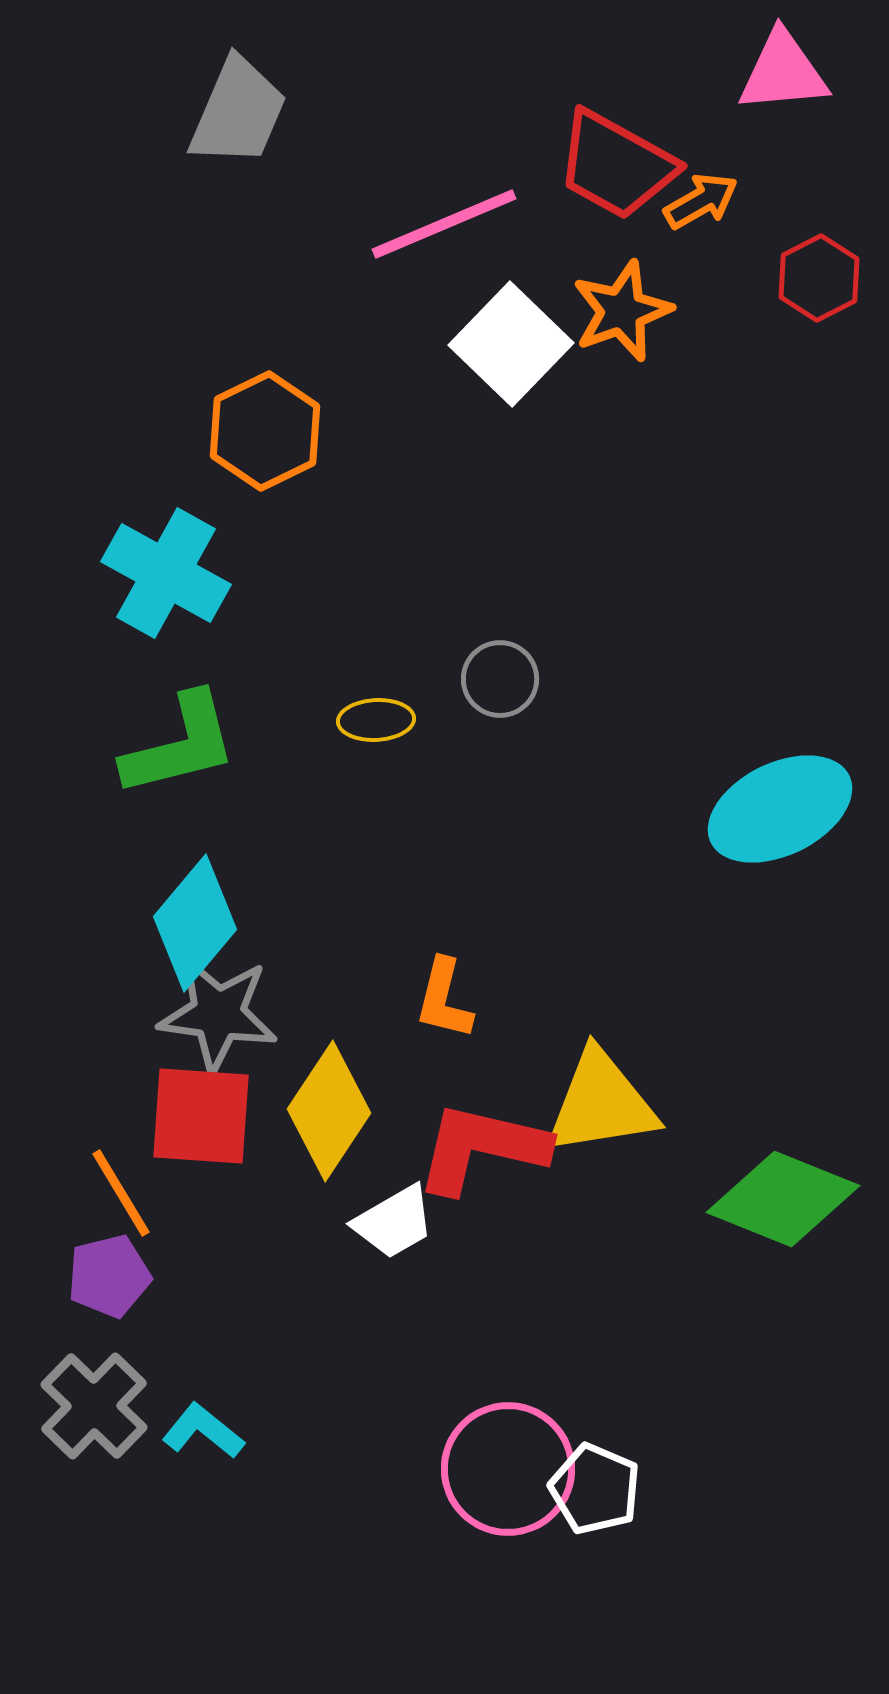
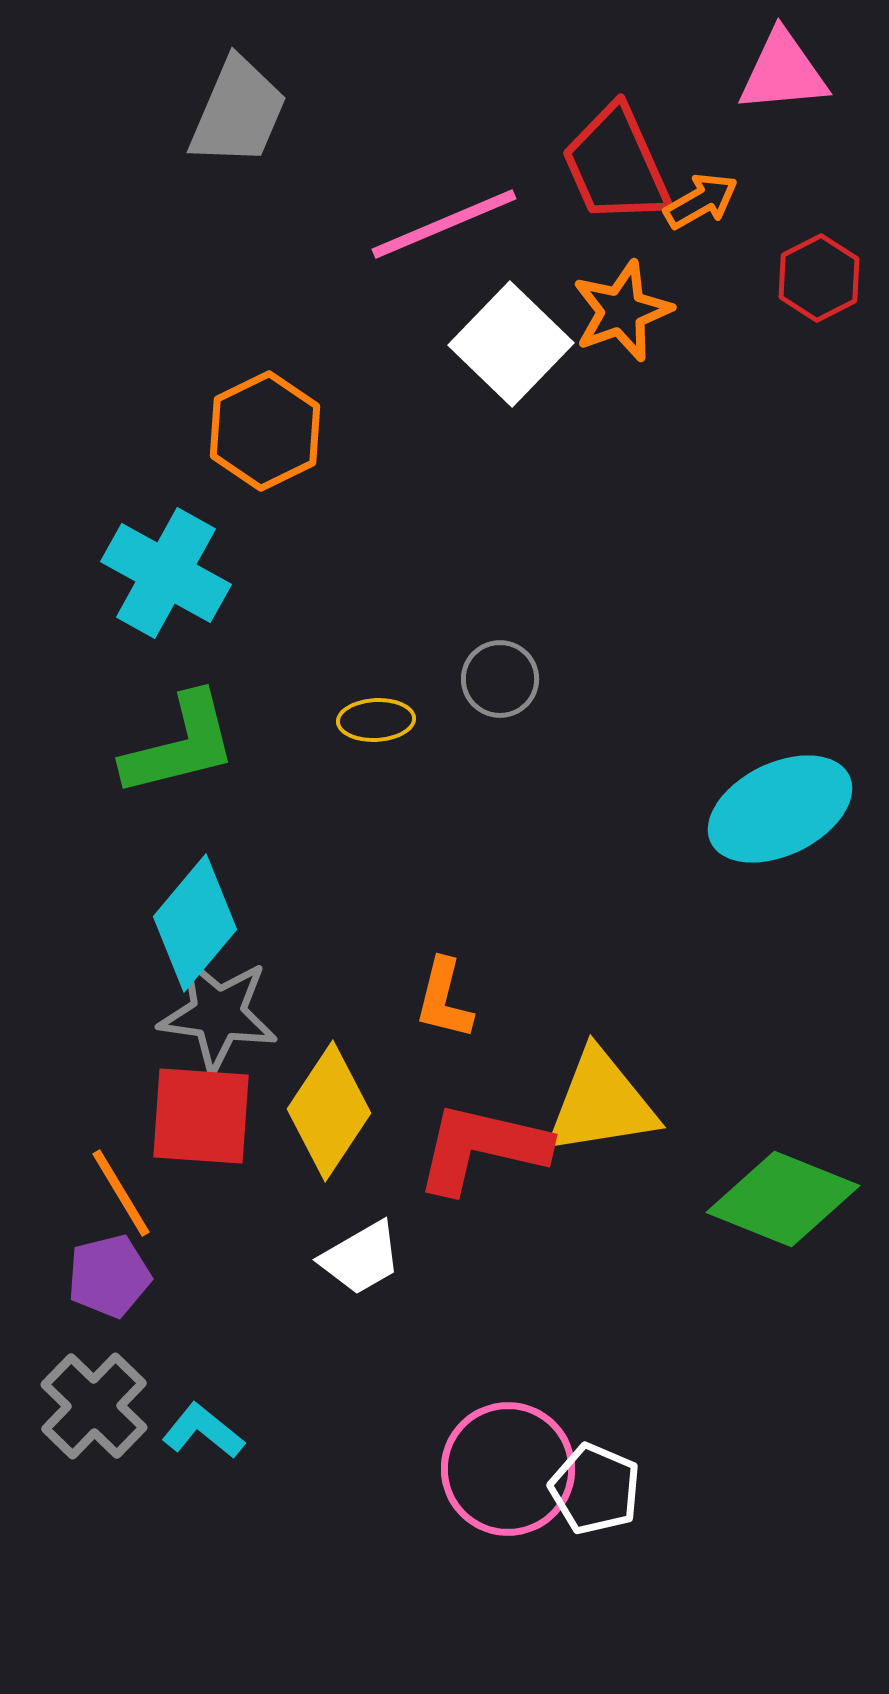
red trapezoid: rotated 37 degrees clockwise
white trapezoid: moved 33 px left, 36 px down
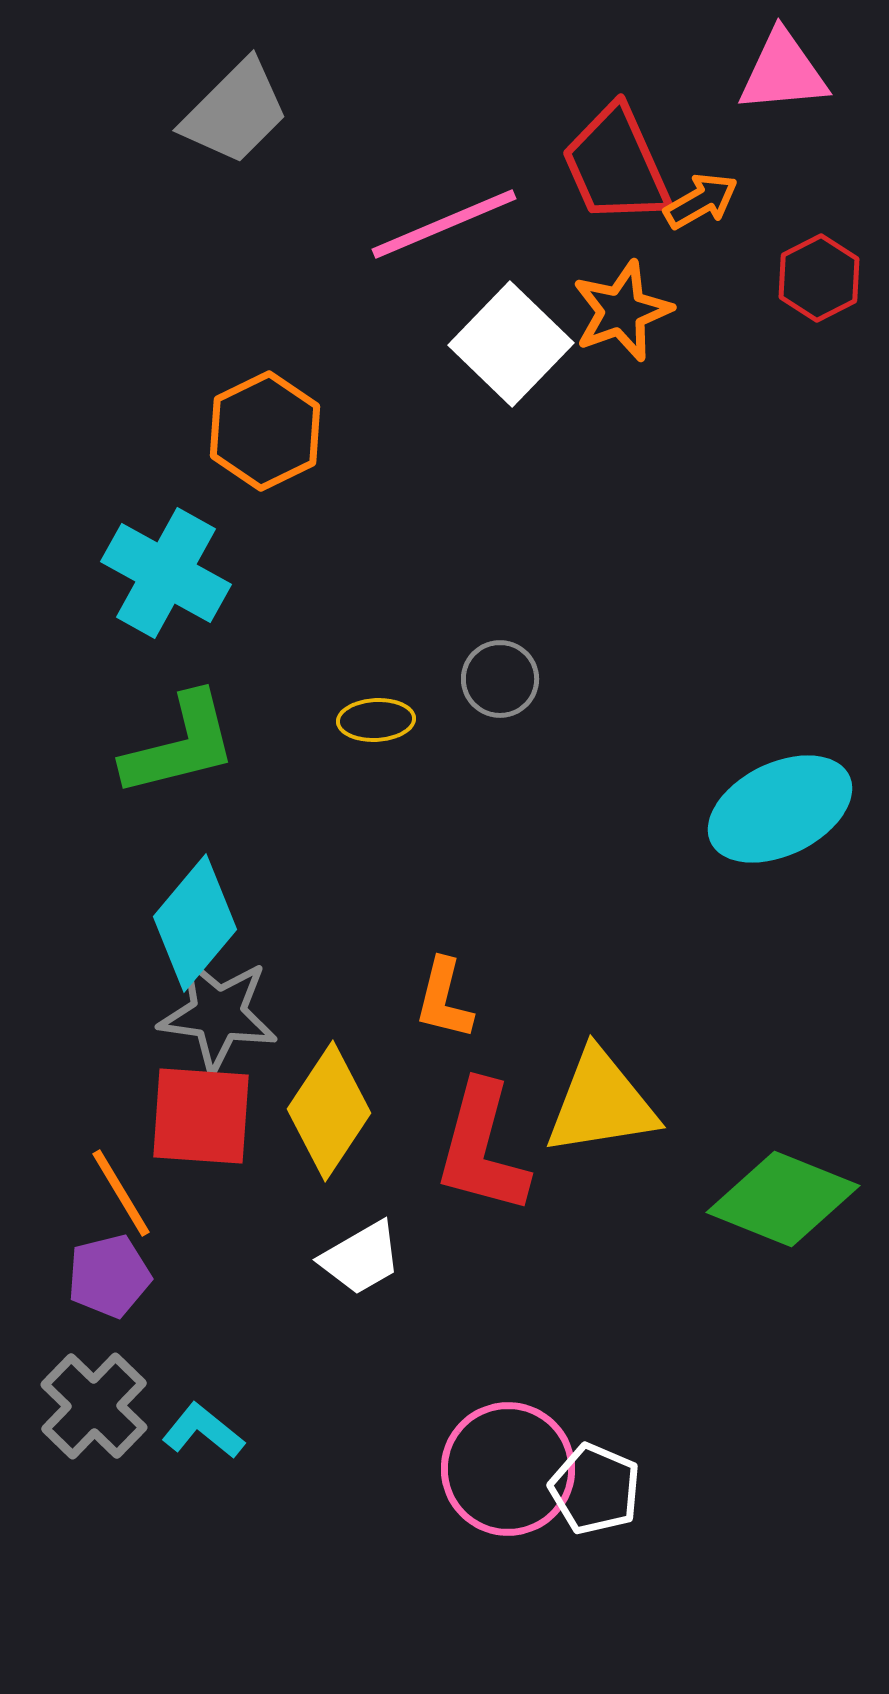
gray trapezoid: moved 3 px left; rotated 22 degrees clockwise
red L-shape: rotated 88 degrees counterclockwise
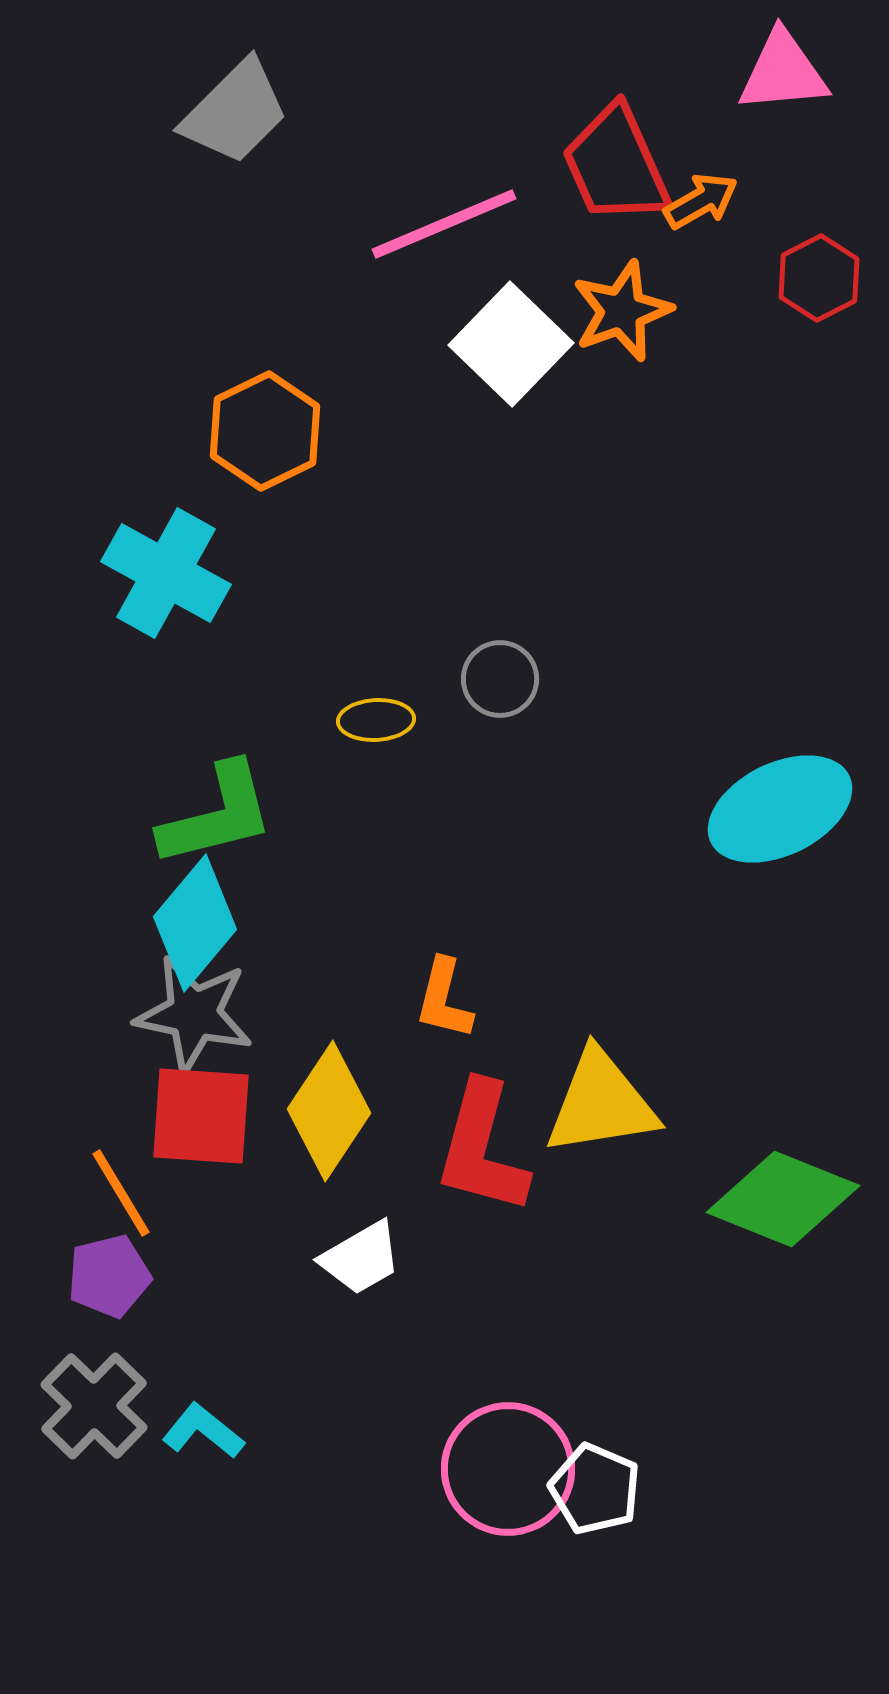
green L-shape: moved 37 px right, 70 px down
gray star: moved 24 px left; rotated 4 degrees clockwise
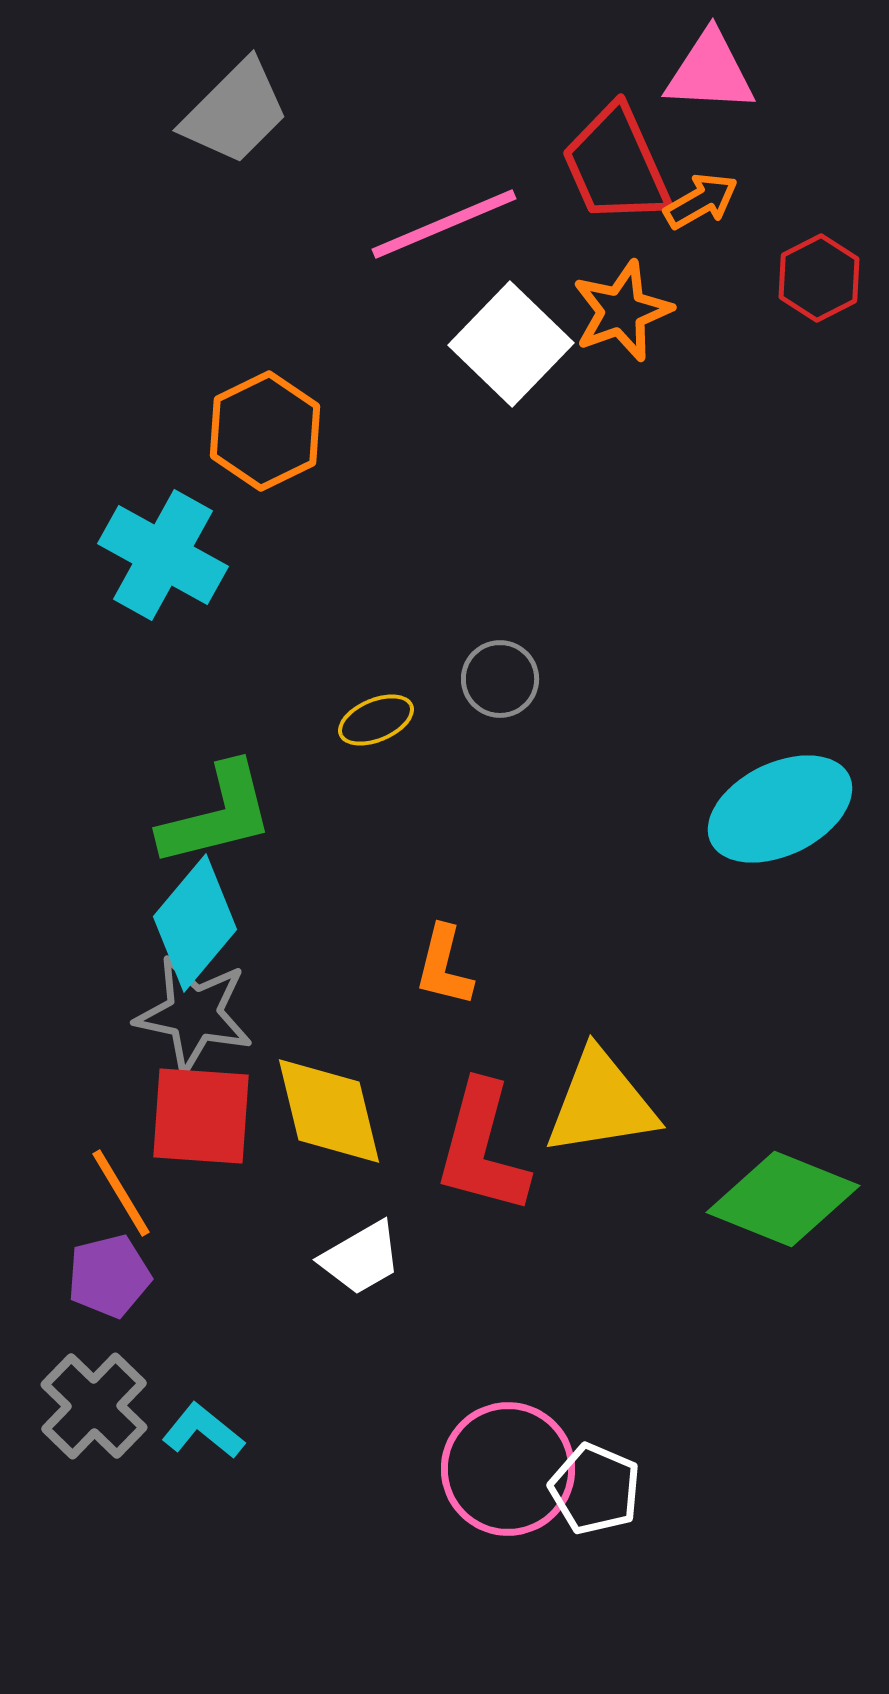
pink triangle: moved 73 px left; rotated 8 degrees clockwise
cyan cross: moved 3 px left, 18 px up
yellow ellipse: rotated 20 degrees counterclockwise
orange L-shape: moved 33 px up
yellow diamond: rotated 47 degrees counterclockwise
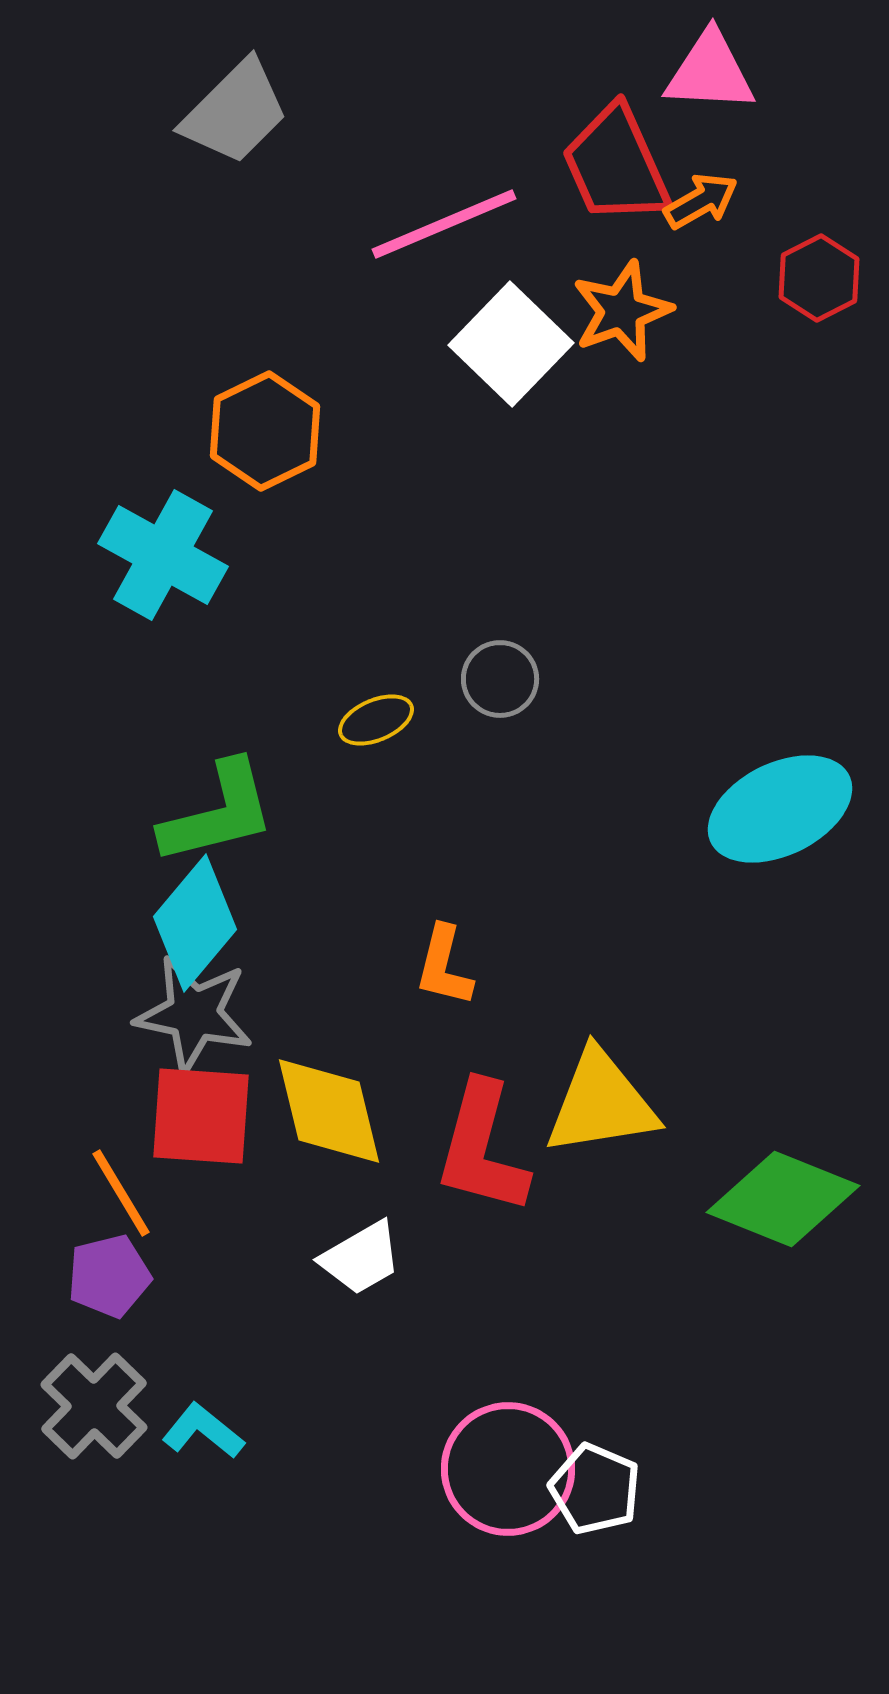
green L-shape: moved 1 px right, 2 px up
